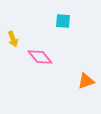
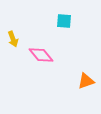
cyan square: moved 1 px right
pink diamond: moved 1 px right, 2 px up
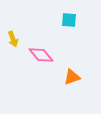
cyan square: moved 5 px right, 1 px up
orange triangle: moved 14 px left, 4 px up
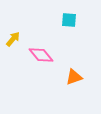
yellow arrow: rotated 119 degrees counterclockwise
orange triangle: moved 2 px right
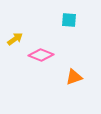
yellow arrow: moved 2 px right; rotated 14 degrees clockwise
pink diamond: rotated 30 degrees counterclockwise
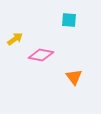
pink diamond: rotated 10 degrees counterclockwise
orange triangle: rotated 48 degrees counterclockwise
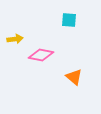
yellow arrow: rotated 28 degrees clockwise
orange triangle: rotated 12 degrees counterclockwise
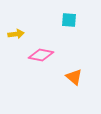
yellow arrow: moved 1 px right, 5 px up
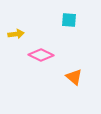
pink diamond: rotated 15 degrees clockwise
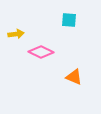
pink diamond: moved 3 px up
orange triangle: rotated 18 degrees counterclockwise
